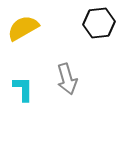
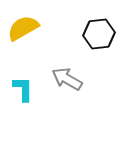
black hexagon: moved 11 px down
gray arrow: rotated 136 degrees clockwise
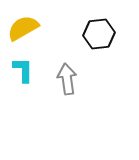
gray arrow: rotated 52 degrees clockwise
cyan L-shape: moved 19 px up
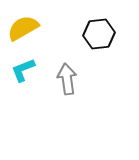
cyan L-shape: rotated 112 degrees counterclockwise
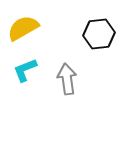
cyan L-shape: moved 2 px right
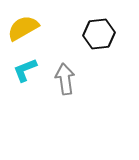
gray arrow: moved 2 px left
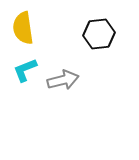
yellow semicircle: rotated 68 degrees counterclockwise
gray arrow: moved 2 px left, 1 px down; rotated 84 degrees clockwise
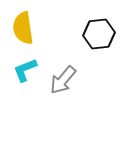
gray arrow: rotated 144 degrees clockwise
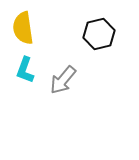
black hexagon: rotated 8 degrees counterclockwise
cyan L-shape: rotated 48 degrees counterclockwise
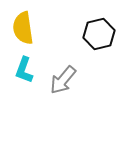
cyan L-shape: moved 1 px left
